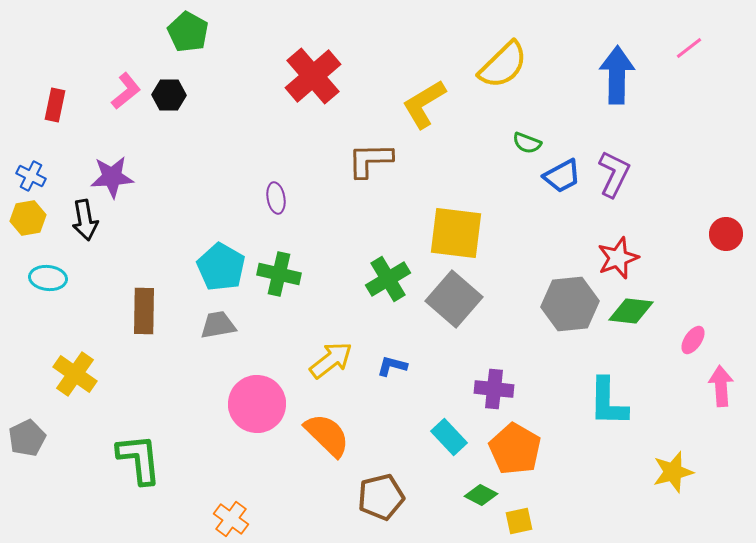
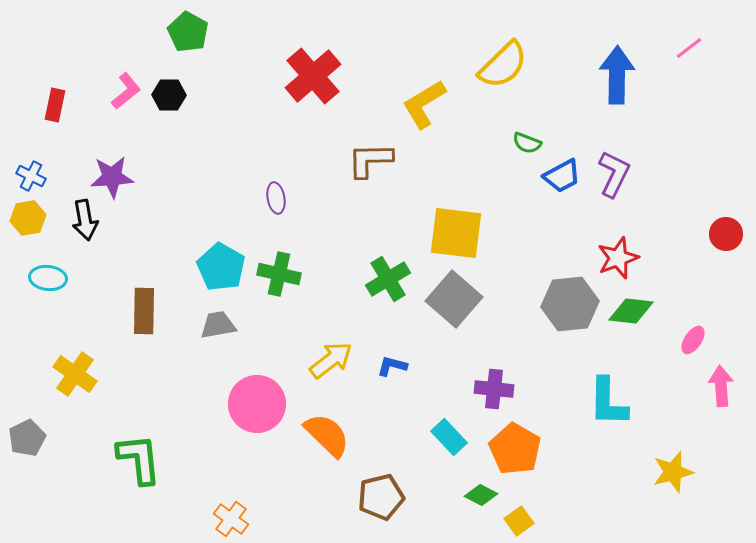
yellow square at (519, 521): rotated 24 degrees counterclockwise
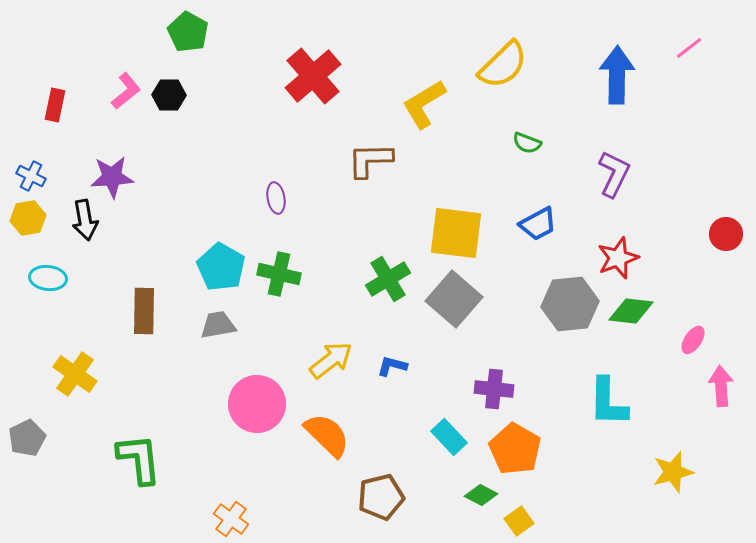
blue trapezoid at (562, 176): moved 24 px left, 48 px down
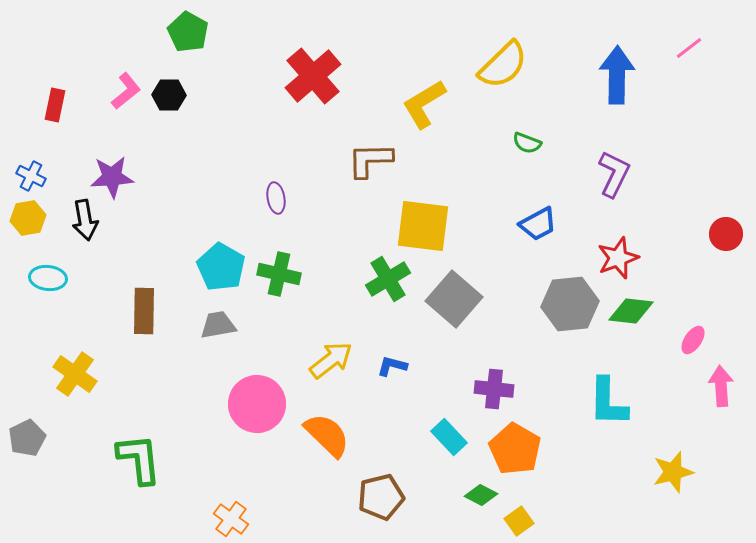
yellow square at (456, 233): moved 33 px left, 7 px up
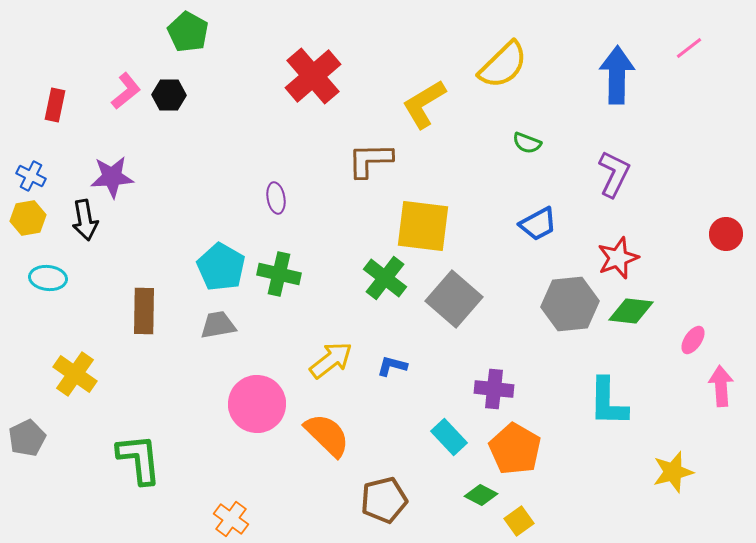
green cross at (388, 279): moved 3 px left, 1 px up; rotated 21 degrees counterclockwise
brown pentagon at (381, 497): moved 3 px right, 3 px down
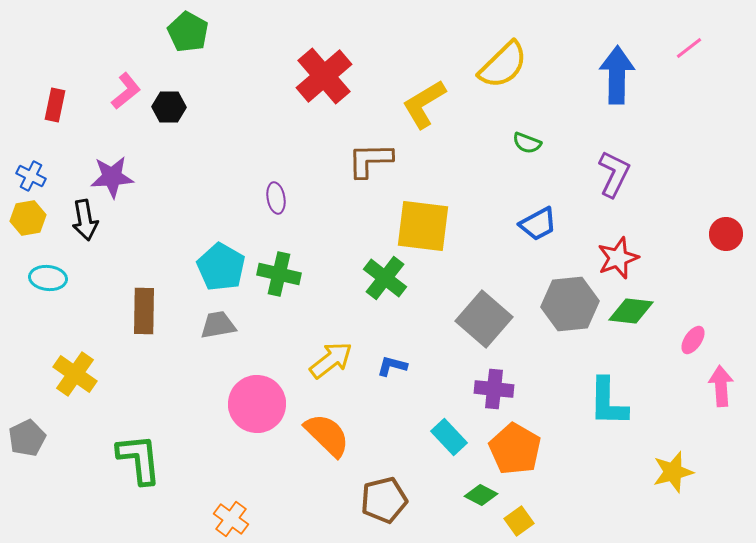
red cross at (313, 76): moved 11 px right
black hexagon at (169, 95): moved 12 px down
gray square at (454, 299): moved 30 px right, 20 px down
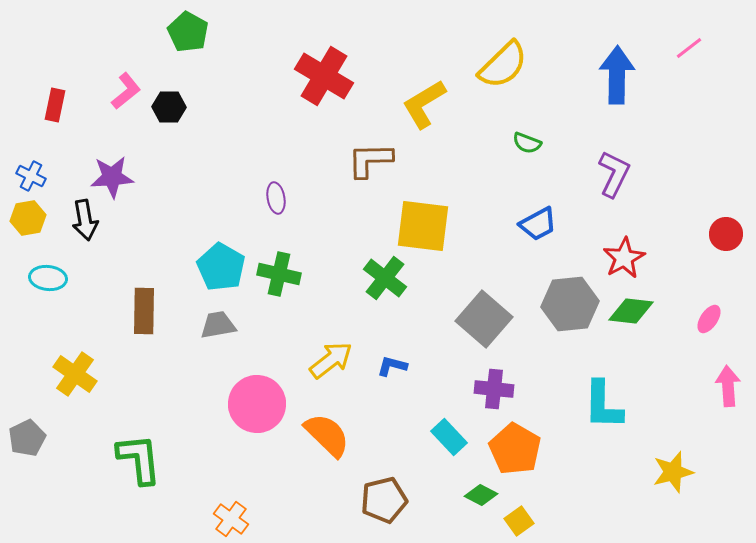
red cross at (324, 76): rotated 18 degrees counterclockwise
red star at (618, 258): moved 6 px right; rotated 9 degrees counterclockwise
pink ellipse at (693, 340): moved 16 px right, 21 px up
pink arrow at (721, 386): moved 7 px right
cyan L-shape at (608, 402): moved 5 px left, 3 px down
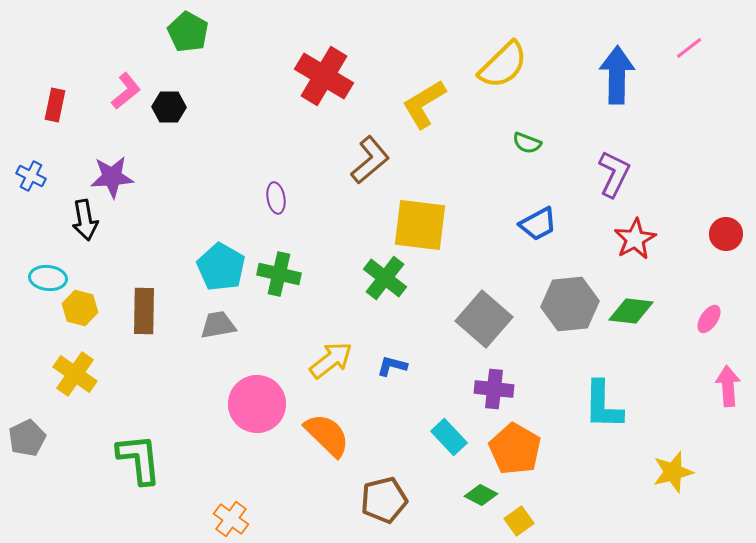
brown L-shape at (370, 160): rotated 141 degrees clockwise
yellow hexagon at (28, 218): moved 52 px right, 90 px down; rotated 24 degrees clockwise
yellow square at (423, 226): moved 3 px left, 1 px up
red star at (624, 258): moved 11 px right, 19 px up
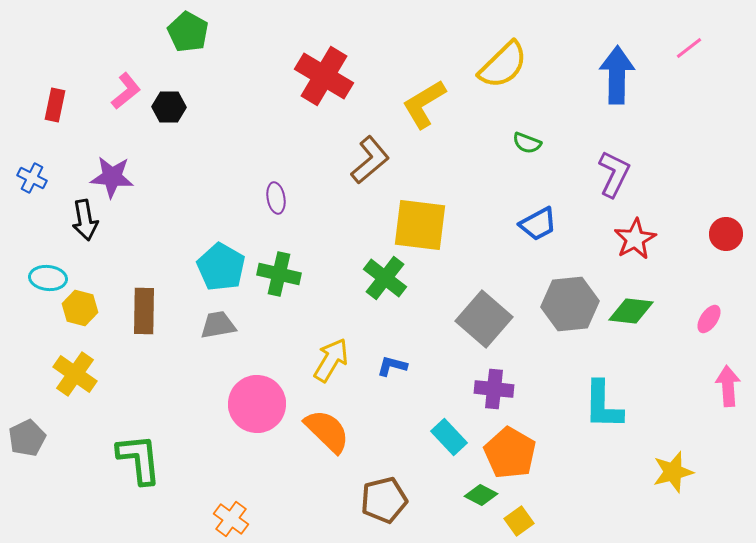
blue cross at (31, 176): moved 1 px right, 2 px down
purple star at (112, 177): rotated 9 degrees clockwise
yellow arrow at (331, 360): rotated 21 degrees counterclockwise
orange semicircle at (327, 435): moved 4 px up
orange pentagon at (515, 449): moved 5 px left, 4 px down
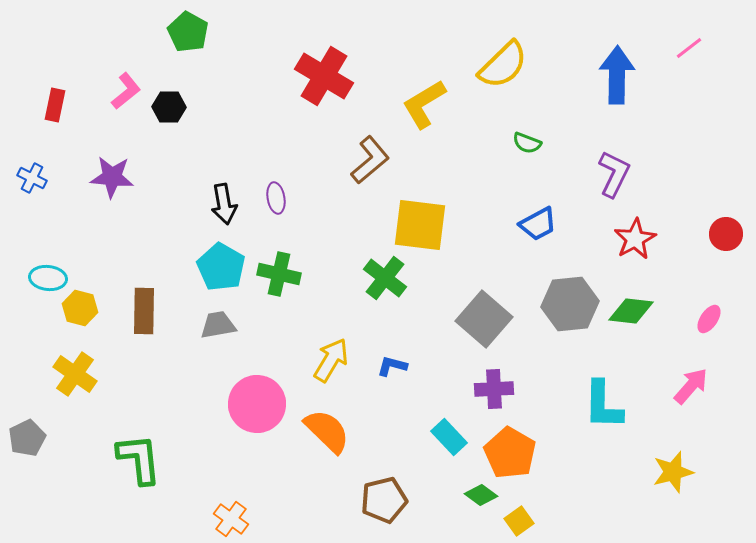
black arrow at (85, 220): moved 139 px right, 16 px up
pink arrow at (728, 386): moved 37 px left; rotated 45 degrees clockwise
purple cross at (494, 389): rotated 9 degrees counterclockwise
green diamond at (481, 495): rotated 8 degrees clockwise
